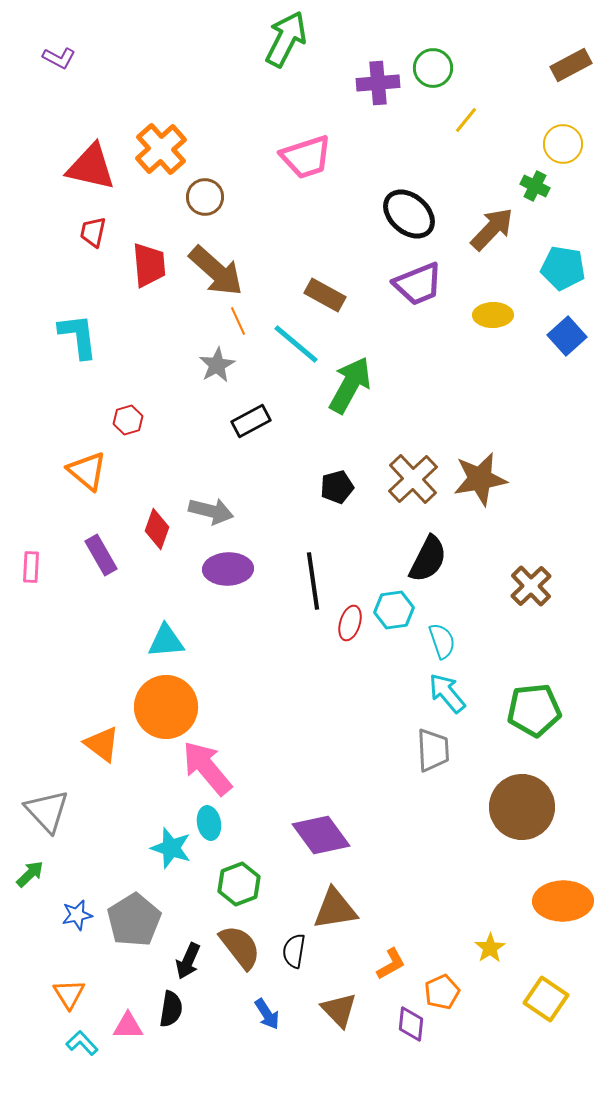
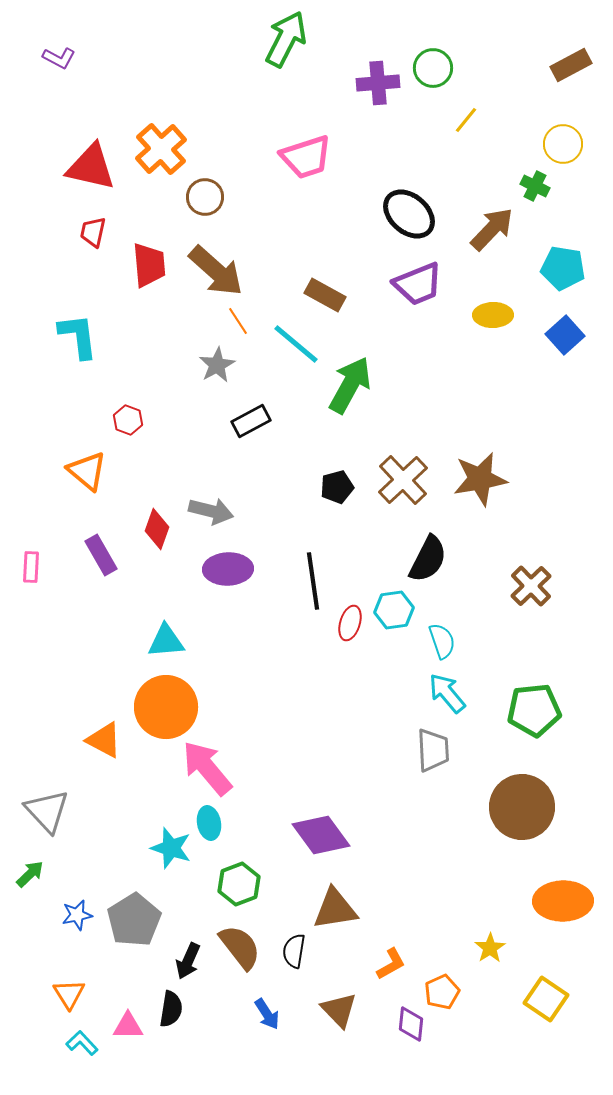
orange line at (238, 321): rotated 8 degrees counterclockwise
blue square at (567, 336): moved 2 px left, 1 px up
red hexagon at (128, 420): rotated 24 degrees counterclockwise
brown cross at (413, 479): moved 10 px left, 1 px down
orange triangle at (102, 744): moved 2 px right, 4 px up; rotated 9 degrees counterclockwise
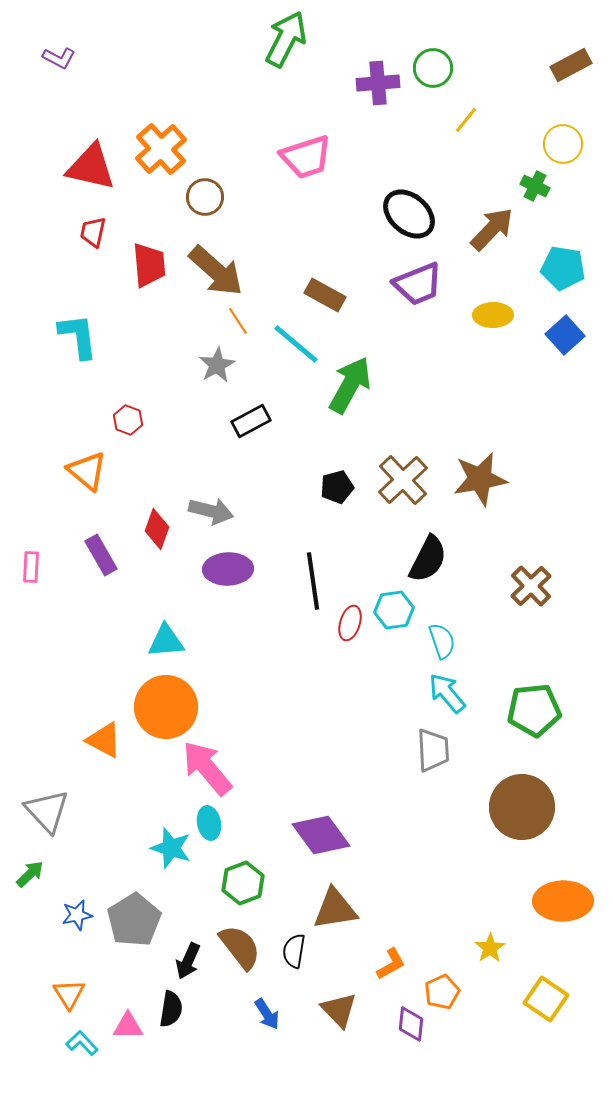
green hexagon at (239, 884): moved 4 px right, 1 px up
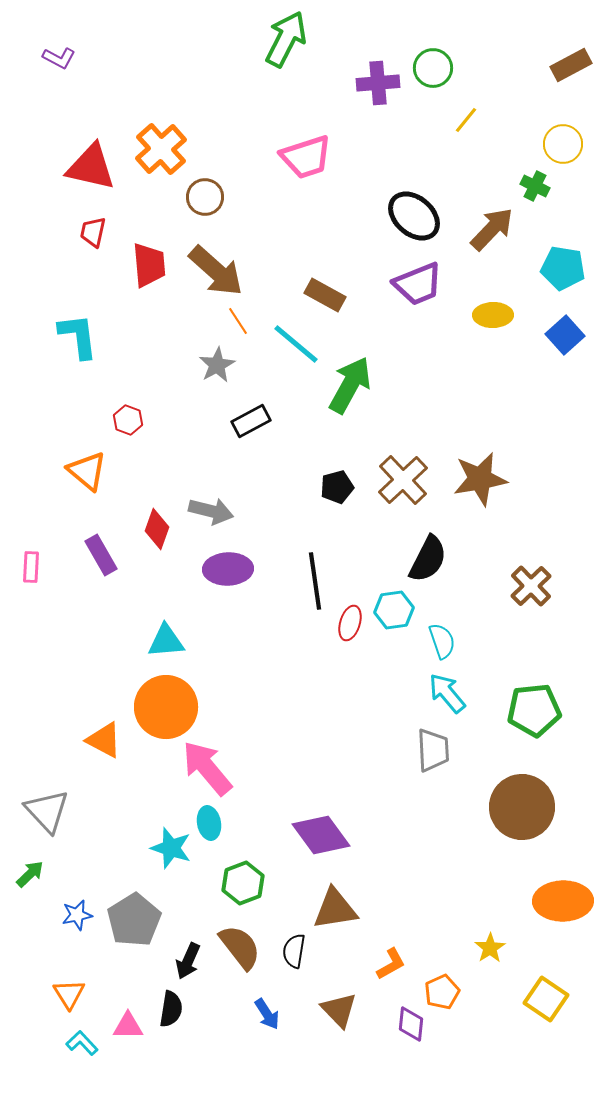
black ellipse at (409, 214): moved 5 px right, 2 px down
black line at (313, 581): moved 2 px right
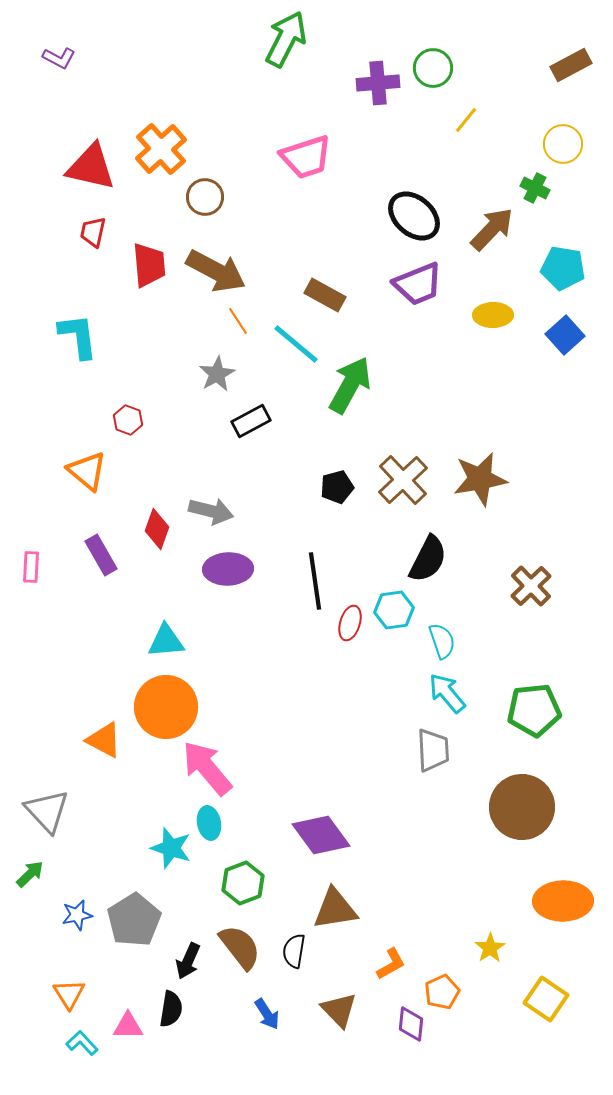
green cross at (535, 186): moved 2 px down
brown arrow at (216, 271): rotated 14 degrees counterclockwise
gray star at (217, 365): moved 9 px down
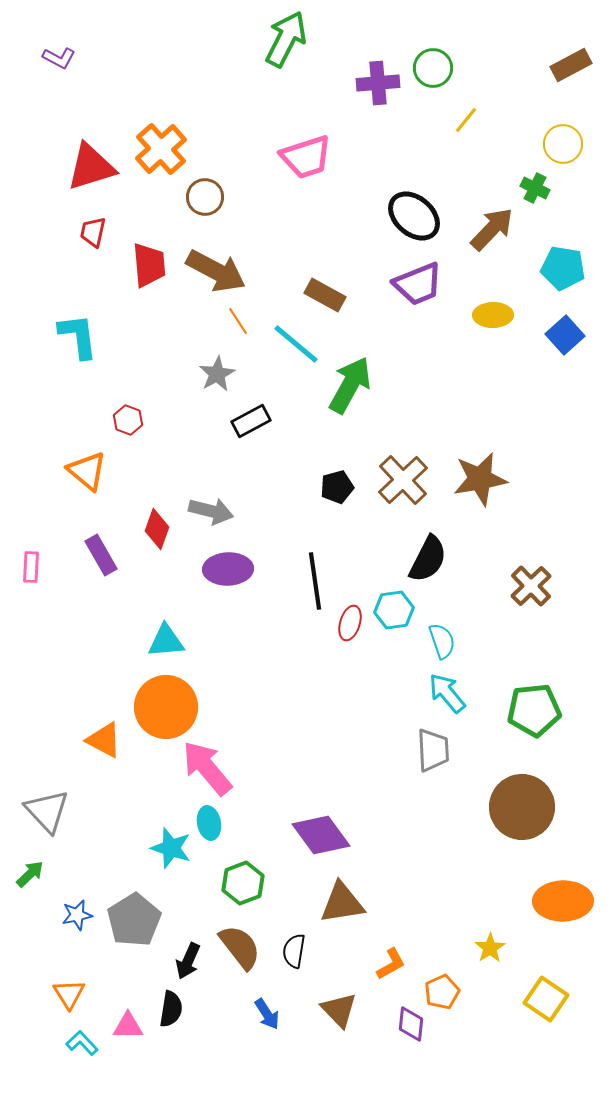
red triangle at (91, 167): rotated 30 degrees counterclockwise
brown triangle at (335, 909): moved 7 px right, 6 px up
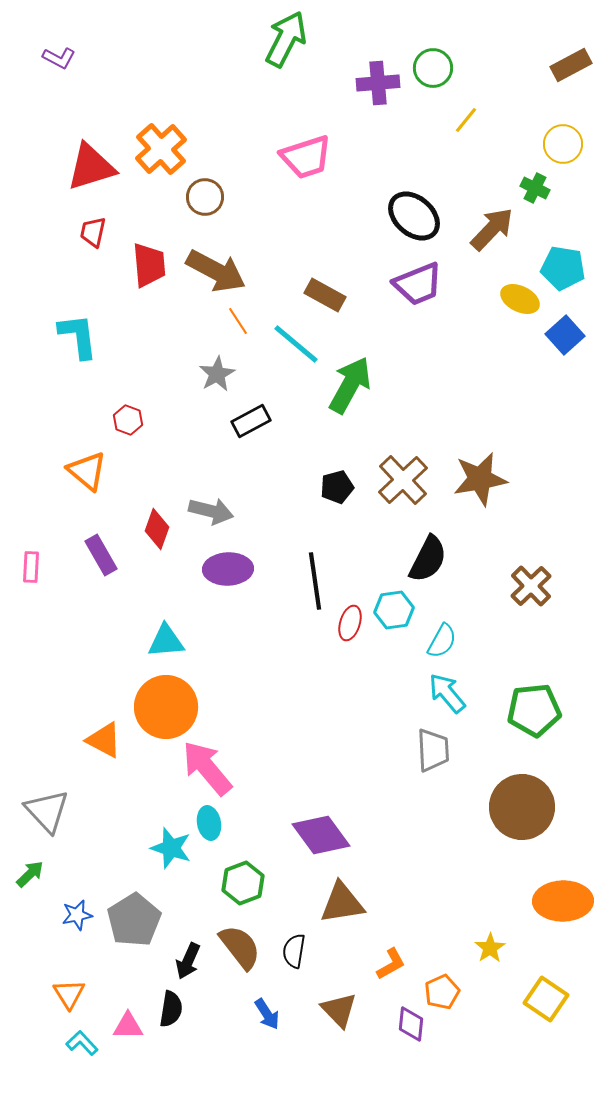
yellow ellipse at (493, 315): moved 27 px right, 16 px up; rotated 27 degrees clockwise
cyan semicircle at (442, 641): rotated 48 degrees clockwise
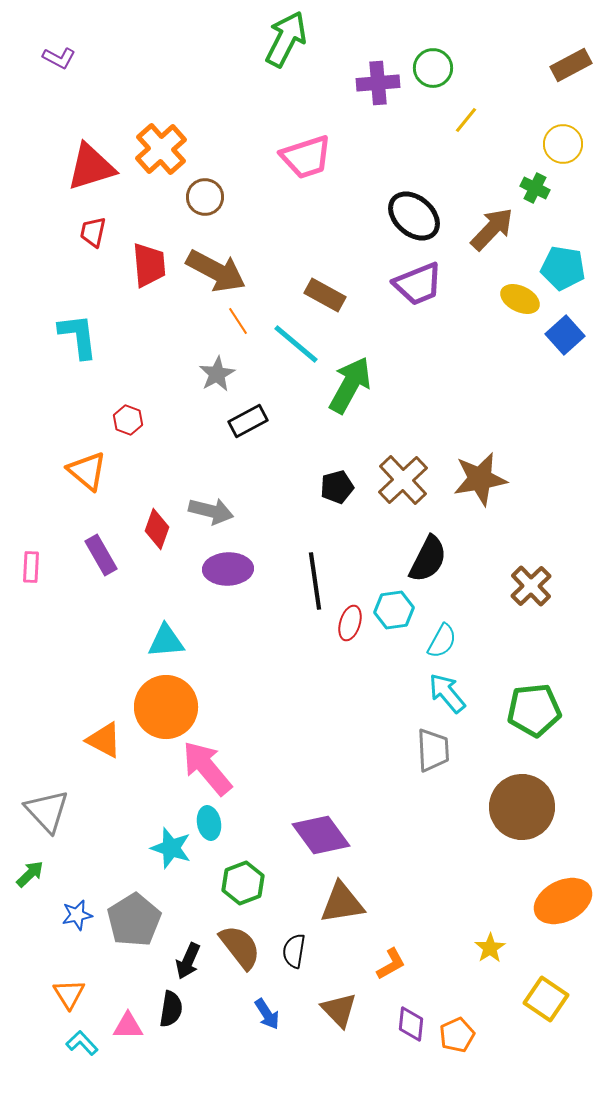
black rectangle at (251, 421): moved 3 px left
orange ellipse at (563, 901): rotated 26 degrees counterclockwise
orange pentagon at (442, 992): moved 15 px right, 43 px down
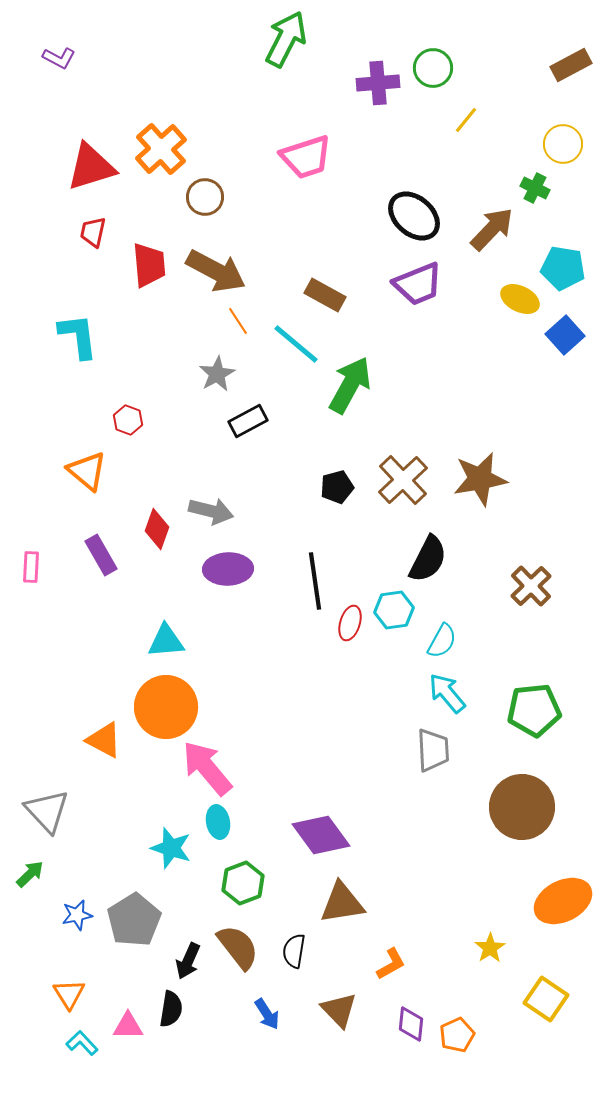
cyan ellipse at (209, 823): moved 9 px right, 1 px up
brown semicircle at (240, 947): moved 2 px left
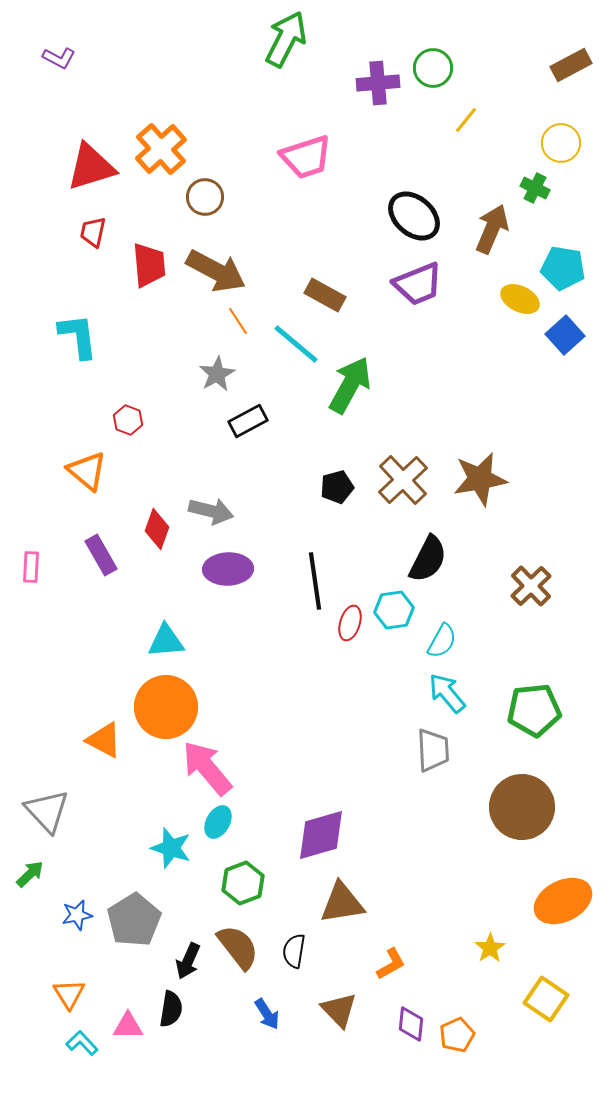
yellow circle at (563, 144): moved 2 px left, 1 px up
brown arrow at (492, 229): rotated 21 degrees counterclockwise
cyan ellipse at (218, 822): rotated 40 degrees clockwise
purple diamond at (321, 835): rotated 70 degrees counterclockwise
